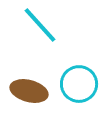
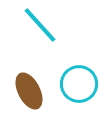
brown ellipse: rotated 48 degrees clockwise
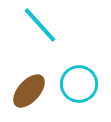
brown ellipse: rotated 69 degrees clockwise
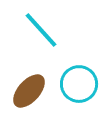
cyan line: moved 1 px right, 5 px down
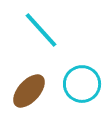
cyan circle: moved 3 px right
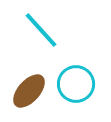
cyan circle: moved 6 px left
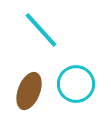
brown ellipse: rotated 21 degrees counterclockwise
